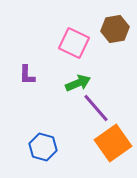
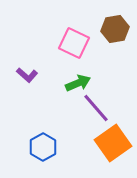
purple L-shape: rotated 50 degrees counterclockwise
blue hexagon: rotated 16 degrees clockwise
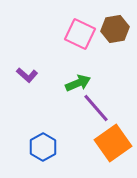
pink square: moved 6 px right, 9 px up
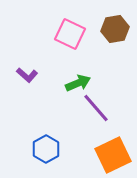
pink square: moved 10 px left
orange square: moved 12 px down; rotated 9 degrees clockwise
blue hexagon: moved 3 px right, 2 px down
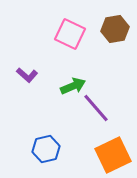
green arrow: moved 5 px left, 3 px down
blue hexagon: rotated 16 degrees clockwise
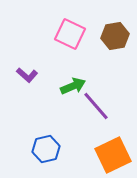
brown hexagon: moved 7 px down
purple line: moved 2 px up
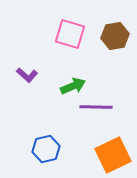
pink square: rotated 8 degrees counterclockwise
purple line: moved 1 px down; rotated 48 degrees counterclockwise
